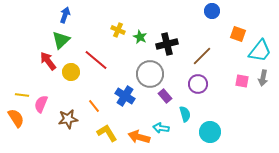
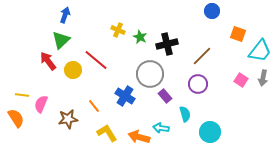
yellow circle: moved 2 px right, 2 px up
pink square: moved 1 px left, 1 px up; rotated 24 degrees clockwise
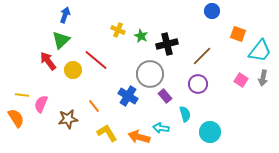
green star: moved 1 px right, 1 px up
blue cross: moved 3 px right
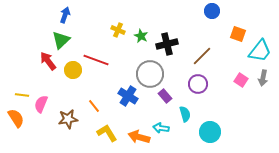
red line: rotated 20 degrees counterclockwise
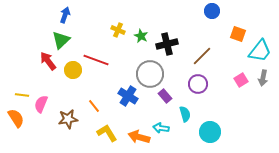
pink square: rotated 24 degrees clockwise
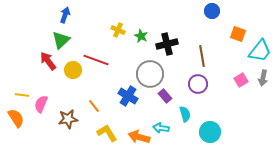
brown line: rotated 55 degrees counterclockwise
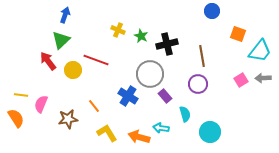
gray arrow: rotated 77 degrees clockwise
yellow line: moved 1 px left
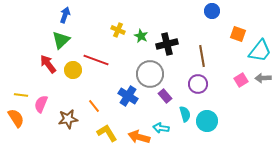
red arrow: moved 3 px down
cyan circle: moved 3 px left, 11 px up
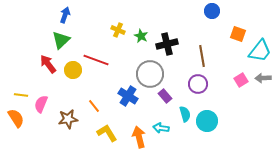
orange arrow: rotated 60 degrees clockwise
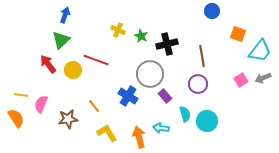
gray arrow: rotated 21 degrees counterclockwise
